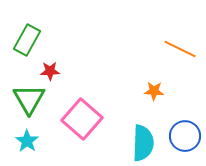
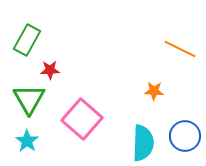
red star: moved 1 px up
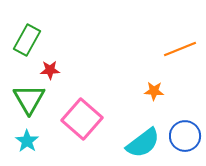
orange line: rotated 48 degrees counterclockwise
cyan semicircle: rotated 51 degrees clockwise
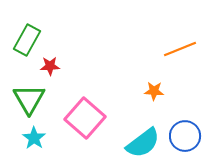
red star: moved 4 px up
pink square: moved 3 px right, 1 px up
cyan star: moved 7 px right, 3 px up
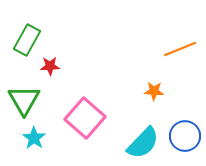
green triangle: moved 5 px left, 1 px down
cyan semicircle: rotated 9 degrees counterclockwise
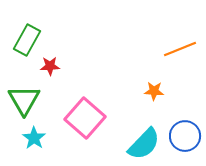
cyan semicircle: moved 1 px right, 1 px down
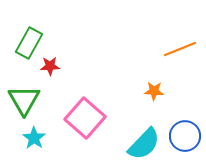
green rectangle: moved 2 px right, 3 px down
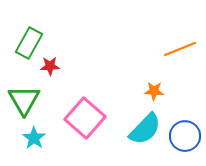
cyan semicircle: moved 1 px right, 15 px up
